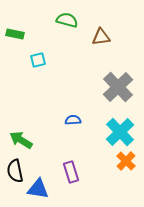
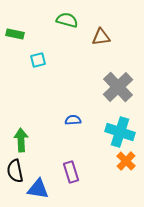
cyan cross: rotated 28 degrees counterclockwise
green arrow: rotated 55 degrees clockwise
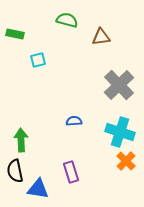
gray cross: moved 1 px right, 2 px up
blue semicircle: moved 1 px right, 1 px down
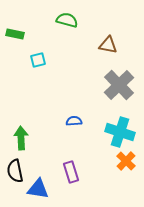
brown triangle: moved 7 px right, 8 px down; rotated 18 degrees clockwise
green arrow: moved 2 px up
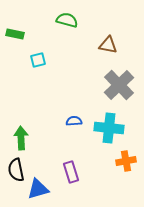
cyan cross: moved 11 px left, 4 px up; rotated 12 degrees counterclockwise
orange cross: rotated 36 degrees clockwise
black semicircle: moved 1 px right, 1 px up
blue triangle: rotated 25 degrees counterclockwise
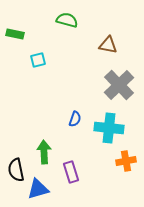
blue semicircle: moved 1 px right, 2 px up; rotated 112 degrees clockwise
green arrow: moved 23 px right, 14 px down
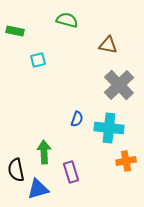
green rectangle: moved 3 px up
blue semicircle: moved 2 px right
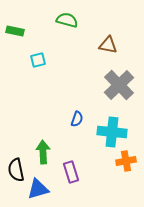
cyan cross: moved 3 px right, 4 px down
green arrow: moved 1 px left
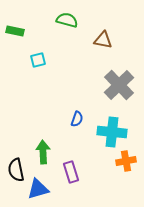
brown triangle: moved 5 px left, 5 px up
